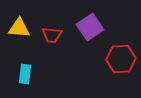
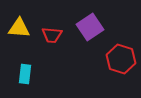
red hexagon: rotated 20 degrees clockwise
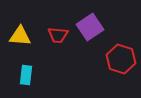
yellow triangle: moved 1 px right, 8 px down
red trapezoid: moved 6 px right
cyan rectangle: moved 1 px right, 1 px down
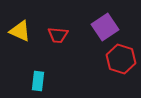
purple square: moved 15 px right
yellow triangle: moved 5 px up; rotated 20 degrees clockwise
cyan rectangle: moved 12 px right, 6 px down
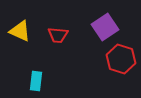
cyan rectangle: moved 2 px left
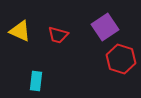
red trapezoid: rotated 10 degrees clockwise
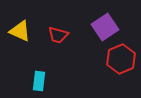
red hexagon: rotated 20 degrees clockwise
cyan rectangle: moved 3 px right
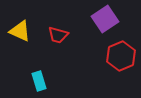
purple square: moved 8 px up
red hexagon: moved 3 px up
cyan rectangle: rotated 24 degrees counterclockwise
